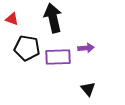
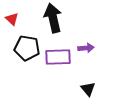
red triangle: rotated 24 degrees clockwise
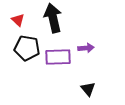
red triangle: moved 6 px right, 1 px down
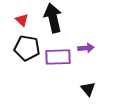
red triangle: moved 4 px right
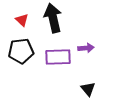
black pentagon: moved 6 px left, 3 px down; rotated 15 degrees counterclockwise
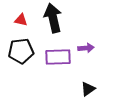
red triangle: moved 1 px left; rotated 32 degrees counterclockwise
black triangle: rotated 35 degrees clockwise
